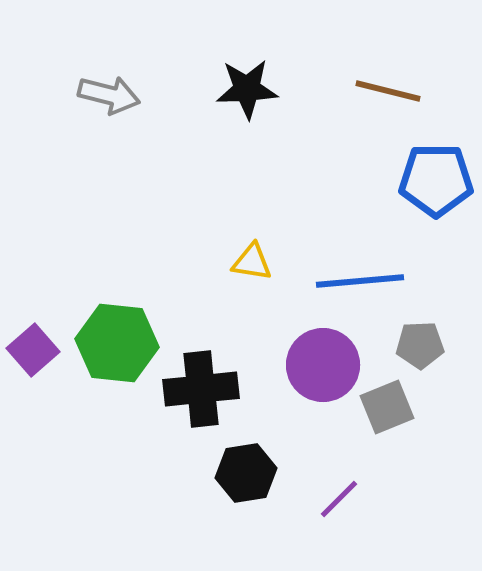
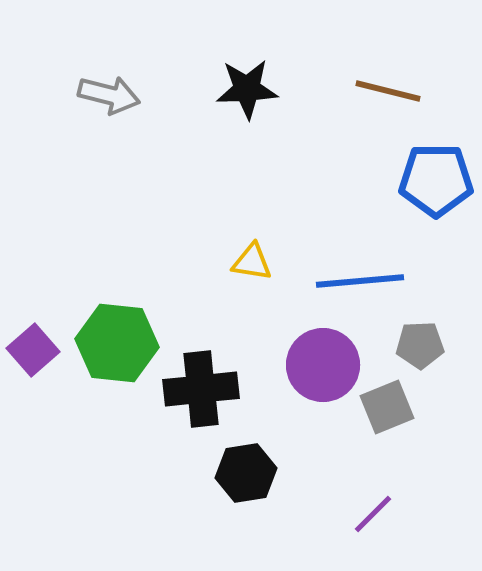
purple line: moved 34 px right, 15 px down
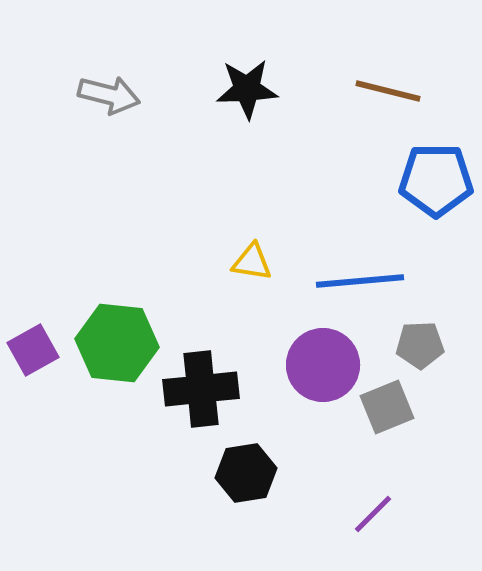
purple square: rotated 12 degrees clockwise
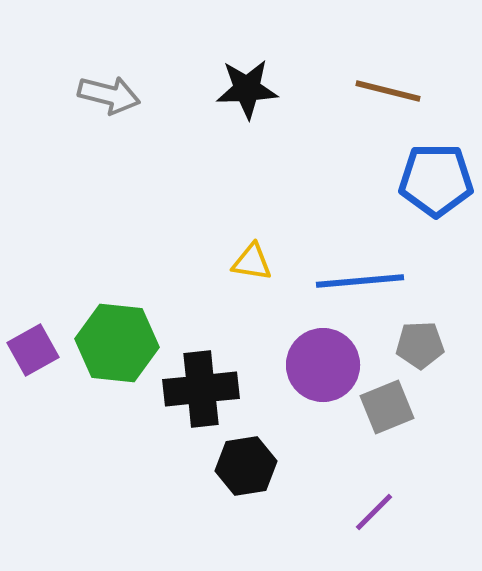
black hexagon: moved 7 px up
purple line: moved 1 px right, 2 px up
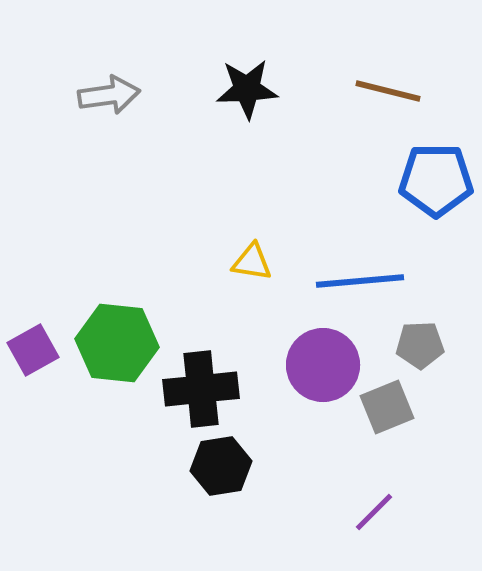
gray arrow: rotated 22 degrees counterclockwise
black hexagon: moved 25 px left
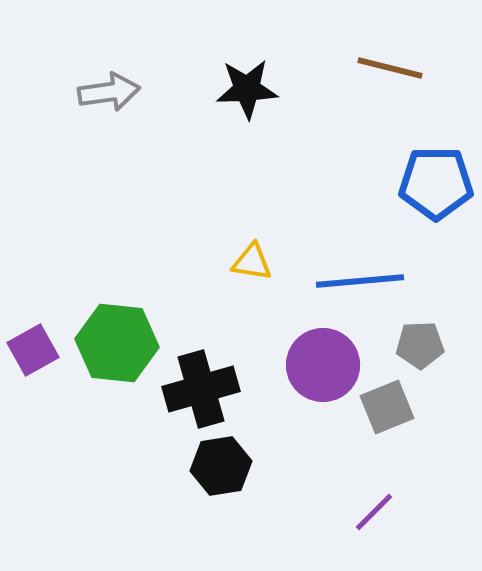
brown line: moved 2 px right, 23 px up
gray arrow: moved 3 px up
blue pentagon: moved 3 px down
black cross: rotated 10 degrees counterclockwise
